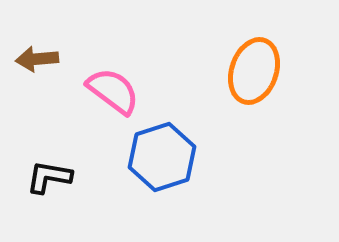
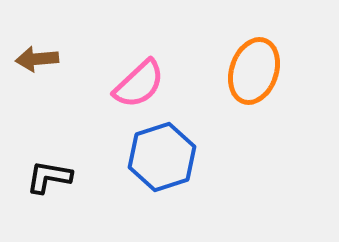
pink semicircle: moved 26 px right, 7 px up; rotated 100 degrees clockwise
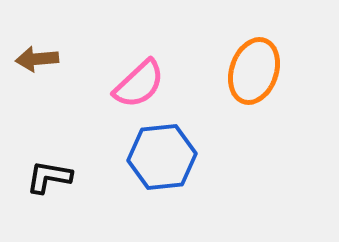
blue hexagon: rotated 12 degrees clockwise
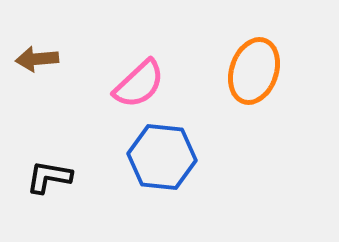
blue hexagon: rotated 12 degrees clockwise
